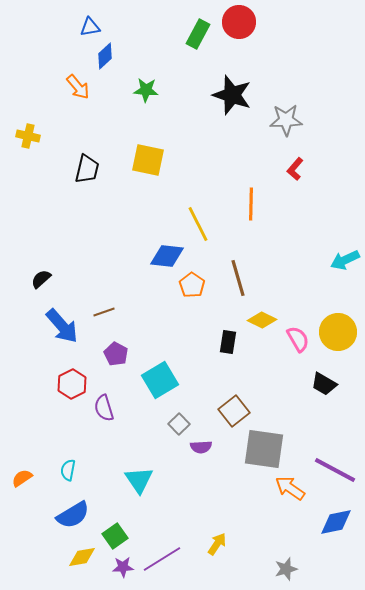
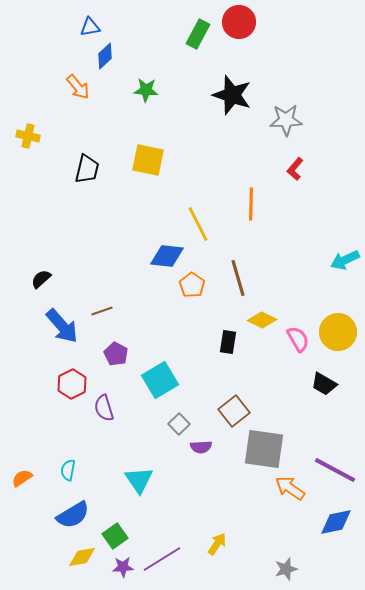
brown line at (104, 312): moved 2 px left, 1 px up
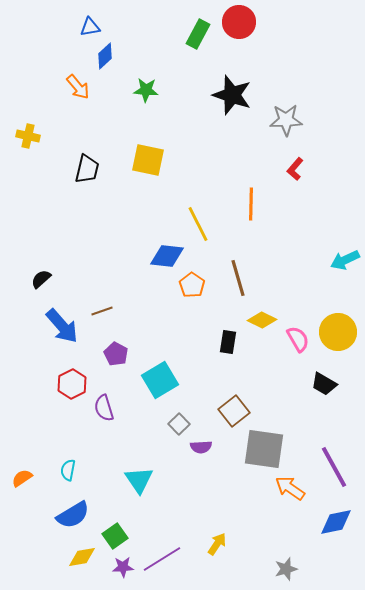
purple line at (335, 470): moved 1 px left, 3 px up; rotated 33 degrees clockwise
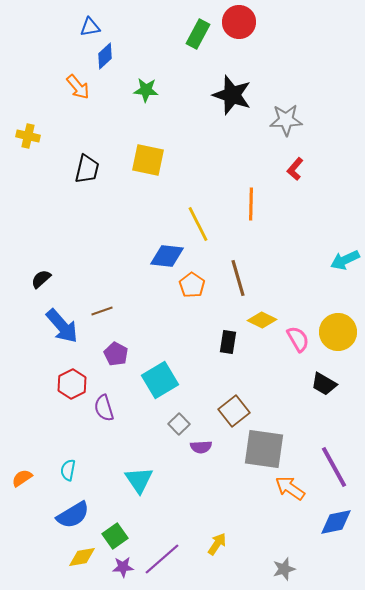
purple line at (162, 559): rotated 9 degrees counterclockwise
gray star at (286, 569): moved 2 px left
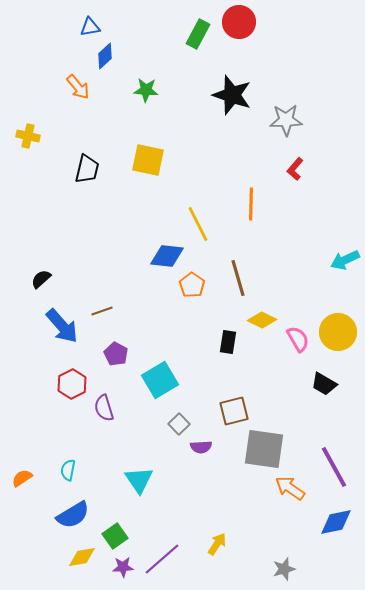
brown square at (234, 411): rotated 24 degrees clockwise
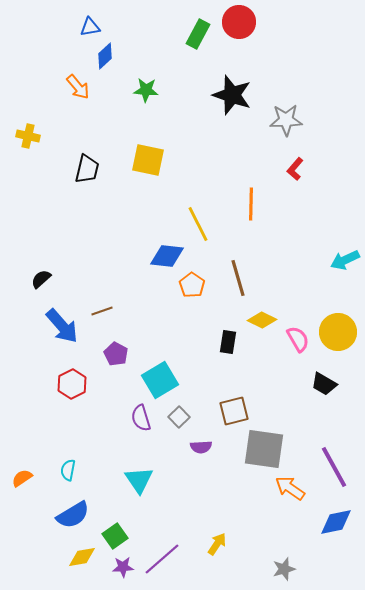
purple semicircle at (104, 408): moved 37 px right, 10 px down
gray square at (179, 424): moved 7 px up
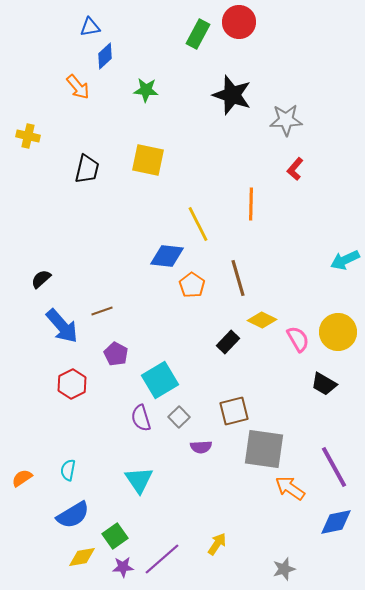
black rectangle at (228, 342): rotated 35 degrees clockwise
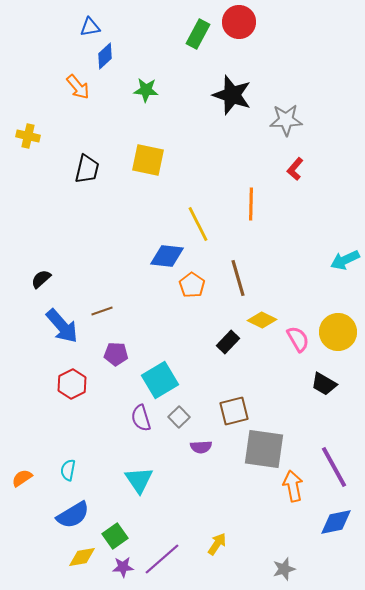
purple pentagon at (116, 354): rotated 25 degrees counterclockwise
orange arrow at (290, 488): moved 3 px right, 2 px up; rotated 44 degrees clockwise
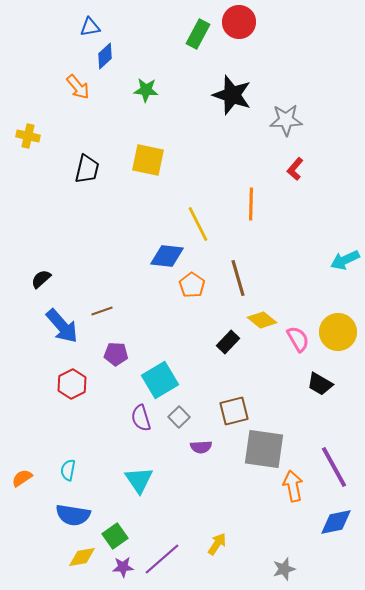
yellow diamond at (262, 320): rotated 12 degrees clockwise
black trapezoid at (324, 384): moved 4 px left
blue semicircle at (73, 515): rotated 40 degrees clockwise
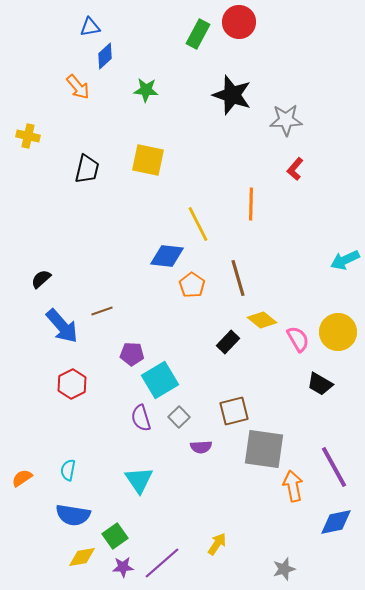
purple pentagon at (116, 354): moved 16 px right
purple line at (162, 559): moved 4 px down
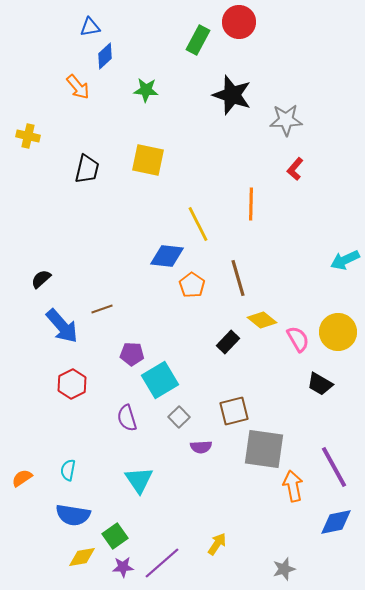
green rectangle at (198, 34): moved 6 px down
brown line at (102, 311): moved 2 px up
purple semicircle at (141, 418): moved 14 px left
